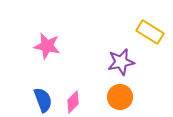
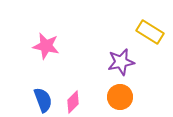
pink star: moved 1 px left
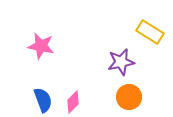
pink star: moved 5 px left
orange circle: moved 9 px right
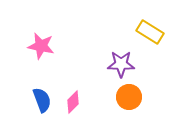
purple star: moved 2 px down; rotated 12 degrees clockwise
blue semicircle: moved 1 px left
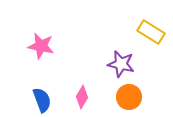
yellow rectangle: moved 1 px right
purple star: rotated 12 degrees clockwise
pink diamond: moved 9 px right, 5 px up; rotated 15 degrees counterclockwise
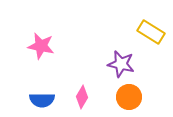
blue semicircle: rotated 110 degrees clockwise
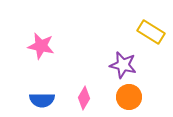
purple star: moved 2 px right, 1 px down
pink diamond: moved 2 px right, 1 px down
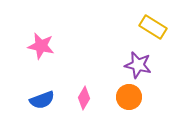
yellow rectangle: moved 2 px right, 5 px up
purple star: moved 15 px right
blue semicircle: rotated 20 degrees counterclockwise
